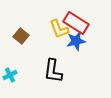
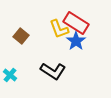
blue star: rotated 24 degrees counterclockwise
black L-shape: rotated 65 degrees counterclockwise
cyan cross: rotated 24 degrees counterclockwise
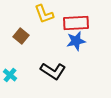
red rectangle: rotated 35 degrees counterclockwise
yellow L-shape: moved 15 px left, 15 px up
blue star: rotated 24 degrees clockwise
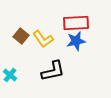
yellow L-shape: moved 1 px left, 25 px down; rotated 15 degrees counterclockwise
black L-shape: rotated 45 degrees counterclockwise
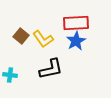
blue star: rotated 18 degrees counterclockwise
black L-shape: moved 2 px left, 2 px up
cyan cross: rotated 32 degrees counterclockwise
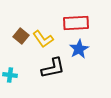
blue star: moved 3 px right, 8 px down
black L-shape: moved 2 px right, 1 px up
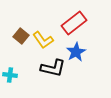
red rectangle: moved 2 px left; rotated 35 degrees counterclockwise
yellow L-shape: moved 1 px down
blue star: moved 3 px left, 3 px down
black L-shape: rotated 25 degrees clockwise
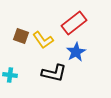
brown square: rotated 21 degrees counterclockwise
black L-shape: moved 1 px right, 5 px down
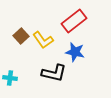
red rectangle: moved 2 px up
brown square: rotated 28 degrees clockwise
blue star: moved 1 px left; rotated 30 degrees counterclockwise
cyan cross: moved 3 px down
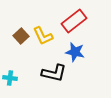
yellow L-shape: moved 4 px up; rotated 10 degrees clockwise
